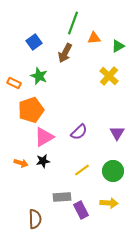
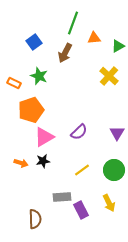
green circle: moved 1 px right, 1 px up
yellow arrow: rotated 60 degrees clockwise
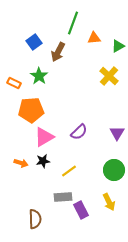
brown arrow: moved 7 px left, 1 px up
green star: rotated 12 degrees clockwise
orange pentagon: rotated 15 degrees clockwise
yellow line: moved 13 px left, 1 px down
gray rectangle: moved 1 px right
yellow arrow: moved 1 px up
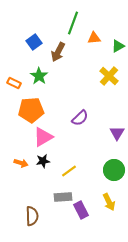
purple semicircle: moved 1 px right, 14 px up
pink triangle: moved 1 px left
brown semicircle: moved 3 px left, 3 px up
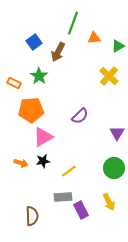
purple semicircle: moved 2 px up
green circle: moved 2 px up
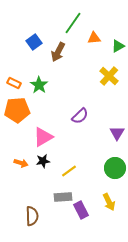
green line: rotated 15 degrees clockwise
green star: moved 9 px down
orange pentagon: moved 14 px left
green circle: moved 1 px right
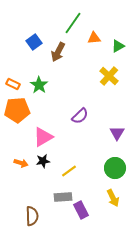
orange rectangle: moved 1 px left, 1 px down
yellow arrow: moved 4 px right, 4 px up
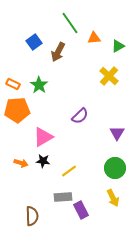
green line: moved 3 px left; rotated 70 degrees counterclockwise
black star: rotated 16 degrees clockwise
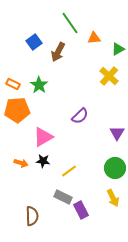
green triangle: moved 3 px down
gray rectangle: rotated 30 degrees clockwise
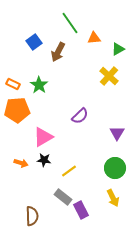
black star: moved 1 px right, 1 px up
gray rectangle: rotated 12 degrees clockwise
